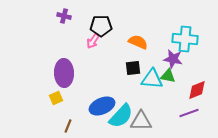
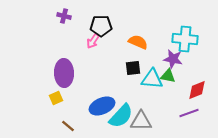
brown line: rotated 72 degrees counterclockwise
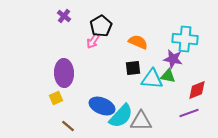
purple cross: rotated 24 degrees clockwise
black pentagon: rotated 30 degrees counterclockwise
blue ellipse: rotated 45 degrees clockwise
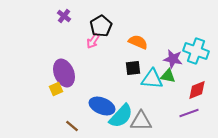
cyan cross: moved 11 px right, 12 px down; rotated 15 degrees clockwise
purple ellipse: rotated 20 degrees counterclockwise
yellow square: moved 9 px up
brown line: moved 4 px right
